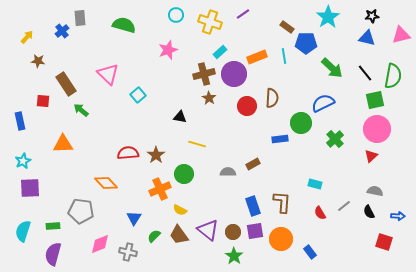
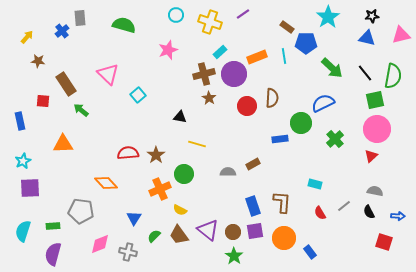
orange circle at (281, 239): moved 3 px right, 1 px up
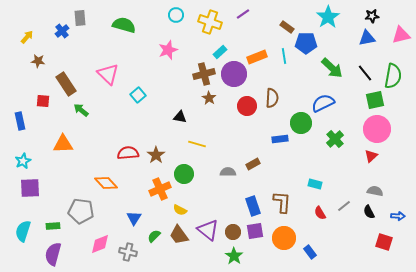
blue triangle at (367, 38): rotated 24 degrees counterclockwise
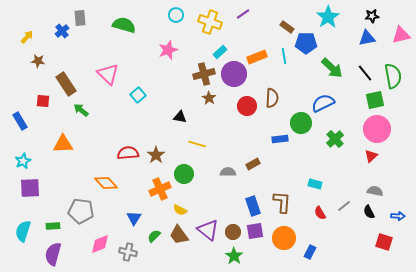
green semicircle at (393, 76): rotated 20 degrees counterclockwise
blue rectangle at (20, 121): rotated 18 degrees counterclockwise
blue rectangle at (310, 252): rotated 64 degrees clockwise
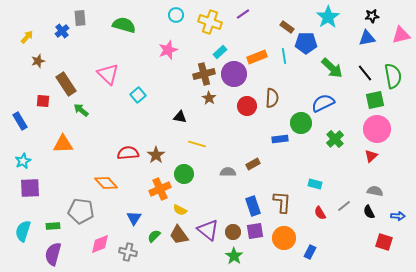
brown star at (38, 61): rotated 24 degrees counterclockwise
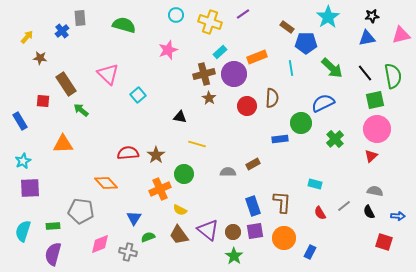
cyan line at (284, 56): moved 7 px right, 12 px down
brown star at (38, 61): moved 2 px right, 3 px up; rotated 24 degrees clockwise
green semicircle at (154, 236): moved 6 px left, 1 px down; rotated 24 degrees clockwise
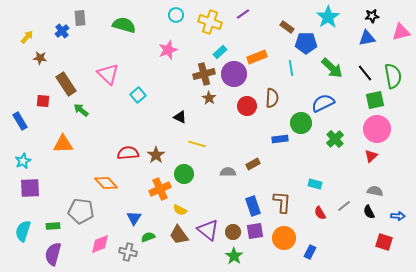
pink triangle at (401, 35): moved 3 px up
black triangle at (180, 117): rotated 16 degrees clockwise
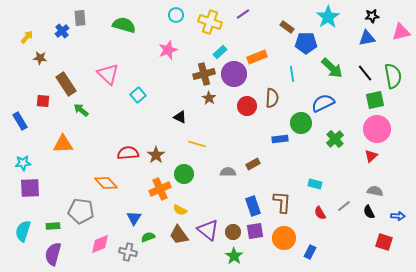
cyan line at (291, 68): moved 1 px right, 6 px down
cyan star at (23, 161): moved 2 px down; rotated 21 degrees clockwise
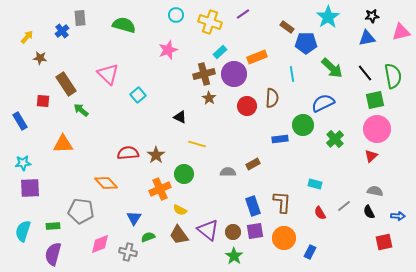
green circle at (301, 123): moved 2 px right, 2 px down
red square at (384, 242): rotated 30 degrees counterclockwise
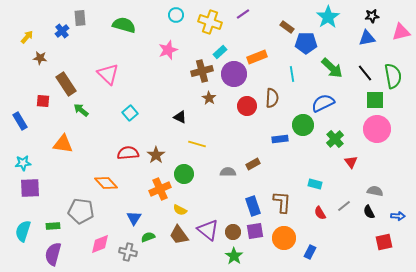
brown cross at (204, 74): moved 2 px left, 3 px up
cyan square at (138, 95): moved 8 px left, 18 px down
green square at (375, 100): rotated 12 degrees clockwise
orange triangle at (63, 144): rotated 10 degrees clockwise
red triangle at (371, 156): moved 20 px left, 6 px down; rotated 24 degrees counterclockwise
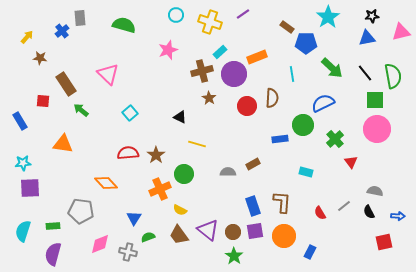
cyan rectangle at (315, 184): moved 9 px left, 12 px up
orange circle at (284, 238): moved 2 px up
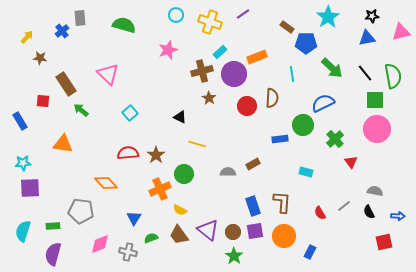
green semicircle at (148, 237): moved 3 px right, 1 px down
